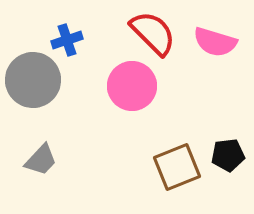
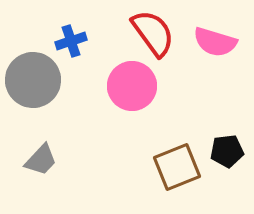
red semicircle: rotated 9 degrees clockwise
blue cross: moved 4 px right, 1 px down
black pentagon: moved 1 px left, 4 px up
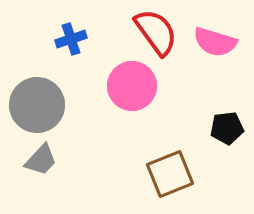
red semicircle: moved 3 px right, 1 px up
blue cross: moved 2 px up
gray circle: moved 4 px right, 25 px down
black pentagon: moved 23 px up
brown square: moved 7 px left, 7 px down
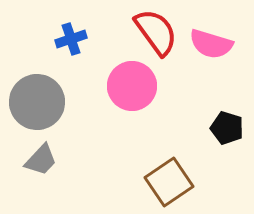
pink semicircle: moved 4 px left, 2 px down
gray circle: moved 3 px up
black pentagon: rotated 24 degrees clockwise
brown square: moved 1 px left, 8 px down; rotated 12 degrees counterclockwise
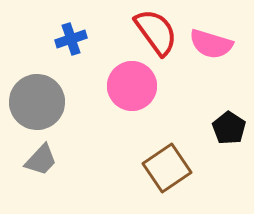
black pentagon: moved 2 px right; rotated 16 degrees clockwise
brown square: moved 2 px left, 14 px up
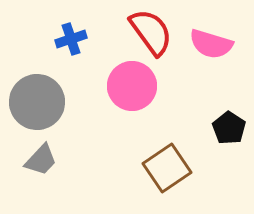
red semicircle: moved 5 px left
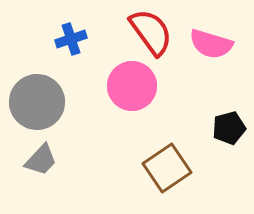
black pentagon: rotated 24 degrees clockwise
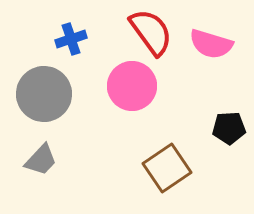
gray circle: moved 7 px right, 8 px up
black pentagon: rotated 12 degrees clockwise
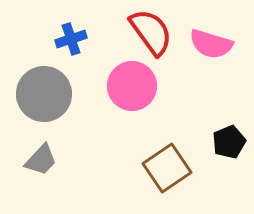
black pentagon: moved 14 px down; rotated 20 degrees counterclockwise
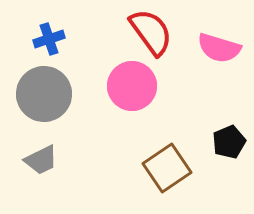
blue cross: moved 22 px left
pink semicircle: moved 8 px right, 4 px down
gray trapezoid: rotated 21 degrees clockwise
